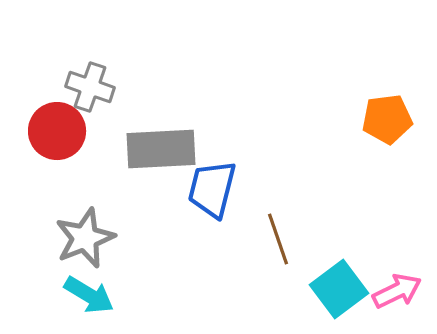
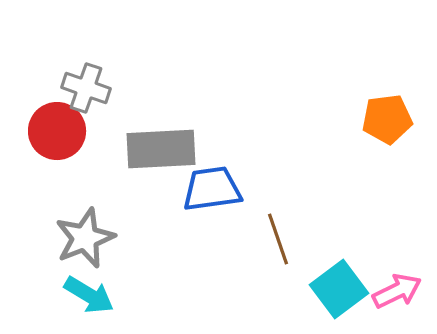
gray cross: moved 4 px left, 1 px down
blue trapezoid: rotated 68 degrees clockwise
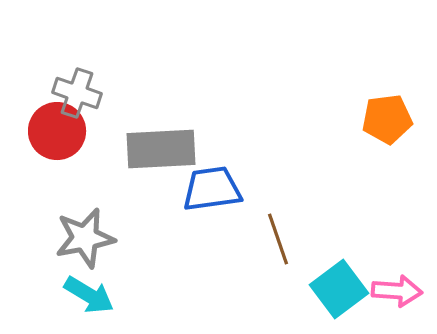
gray cross: moved 9 px left, 5 px down
gray star: rotated 10 degrees clockwise
pink arrow: rotated 30 degrees clockwise
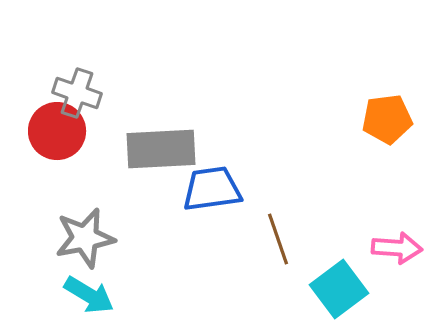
pink arrow: moved 43 px up
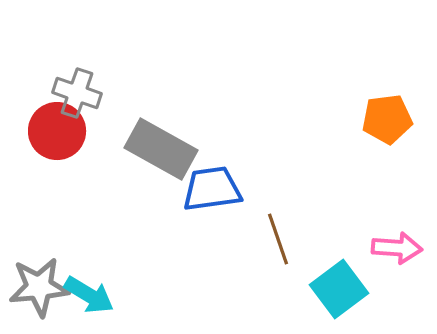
gray rectangle: rotated 32 degrees clockwise
gray star: moved 46 px left, 49 px down; rotated 6 degrees clockwise
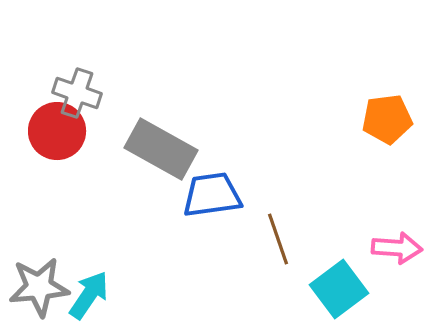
blue trapezoid: moved 6 px down
cyan arrow: rotated 87 degrees counterclockwise
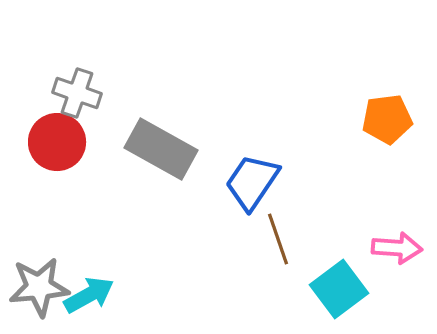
red circle: moved 11 px down
blue trapezoid: moved 40 px right, 13 px up; rotated 48 degrees counterclockwise
cyan arrow: rotated 27 degrees clockwise
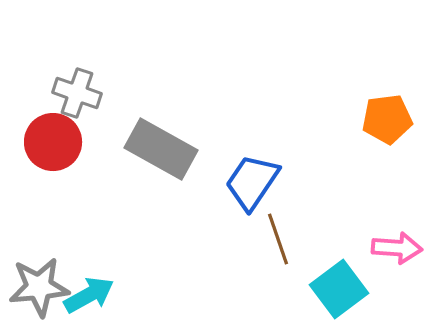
red circle: moved 4 px left
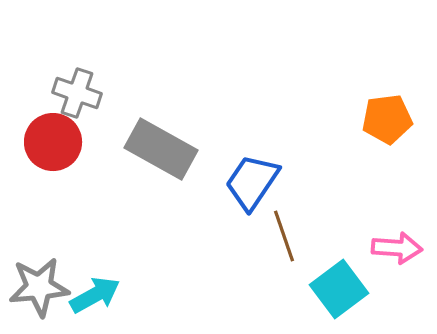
brown line: moved 6 px right, 3 px up
cyan arrow: moved 6 px right
